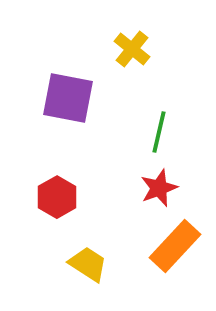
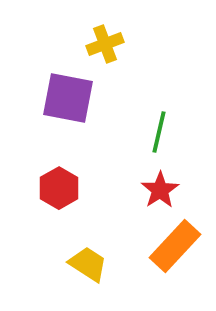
yellow cross: moved 27 px left, 5 px up; rotated 30 degrees clockwise
red star: moved 1 px right, 2 px down; rotated 12 degrees counterclockwise
red hexagon: moved 2 px right, 9 px up
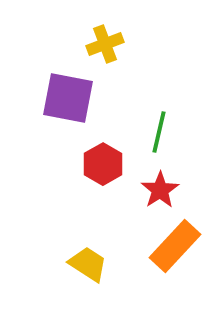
red hexagon: moved 44 px right, 24 px up
